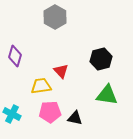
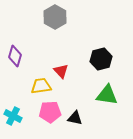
cyan cross: moved 1 px right, 2 px down
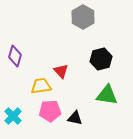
gray hexagon: moved 28 px right
pink pentagon: moved 1 px up
cyan cross: rotated 18 degrees clockwise
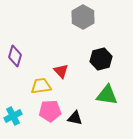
cyan cross: rotated 18 degrees clockwise
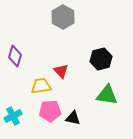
gray hexagon: moved 20 px left
black triangle: moved 2 px left
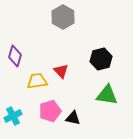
yellow trapezoid: moved 4 px left, 5 px up
pink pentagon: rotated 15 degrees counterclockwise
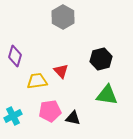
pink pentagon: rotated 10 degrees clockwise
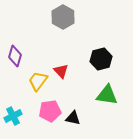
yellow trapezoid: moved 1 px right; rotated 45 degrees counterclockwise
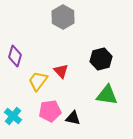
cyan cross: rotated 24 degrees counterclockwise
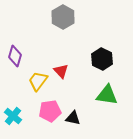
black hexagon: moved 1 px right; rotated 20 degrees counterclockwise
